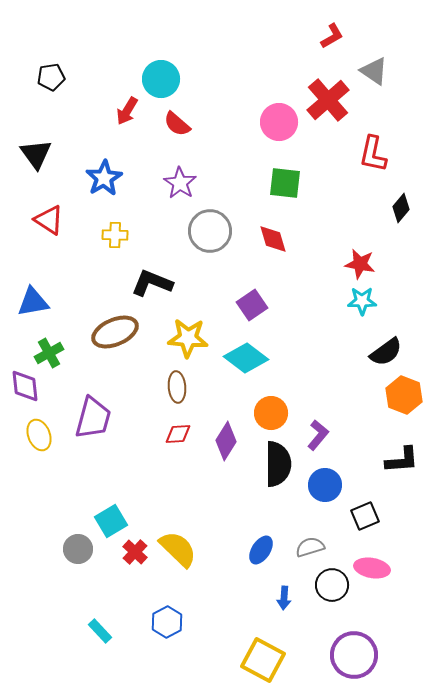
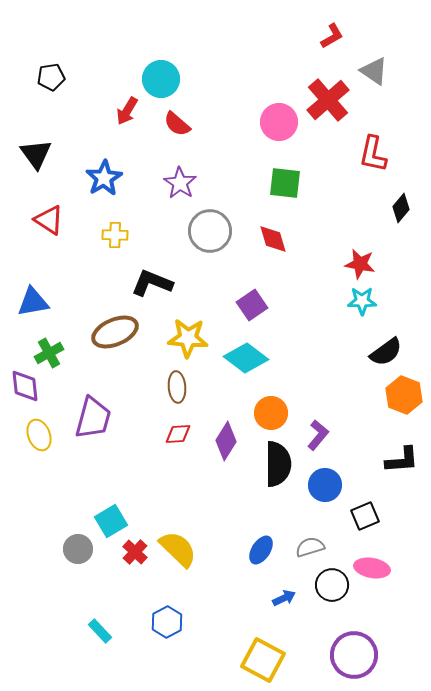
blue arrow at (284, 598): rotated 120 degrees counterclockwise
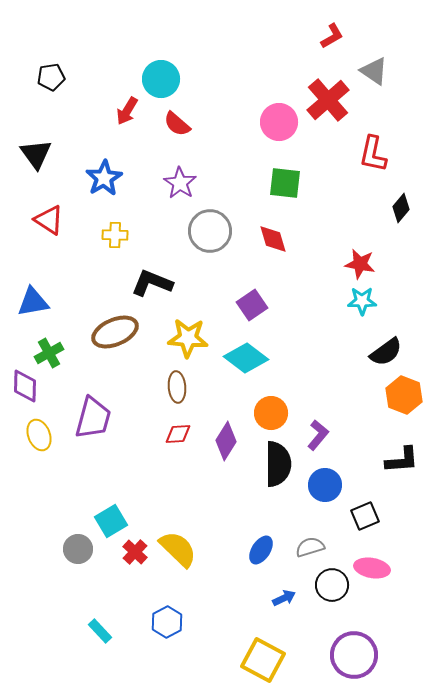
purple diamond at (25, 386): rotated 8 degrees clockwise
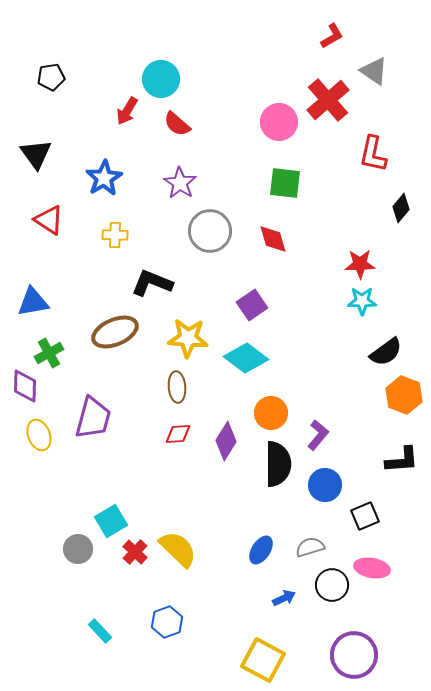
red star at (360, 264): rotated 12 degrees counterclockwise
blue hexagon at (167, 622): rotated 8 degrees clockwise
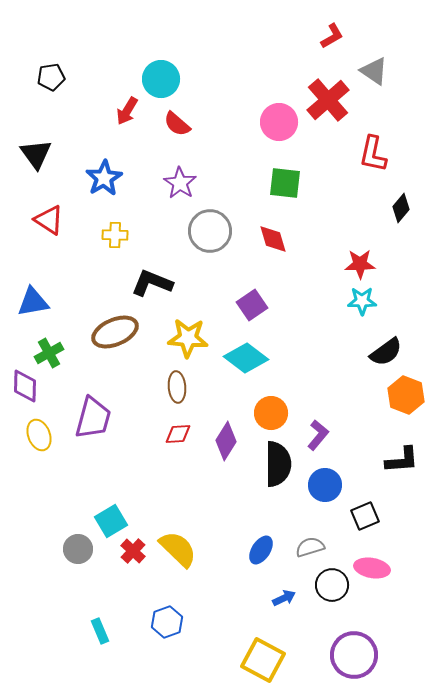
orange hexagon at (404, 395): moved 2 px right
red cross at (135, 552): moved 2 px left, 1 px up
cyan rectangle at (100, 631): rotated 20 degrees clockwise
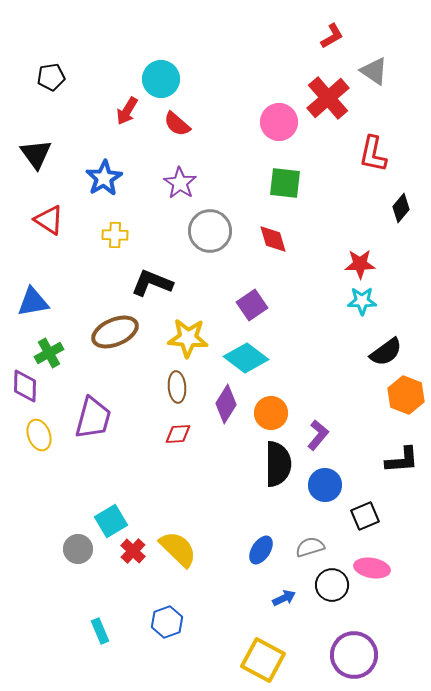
red cross at (328, 100): moved 2 px up
purple diamond at (226, 441): moved 37 px up
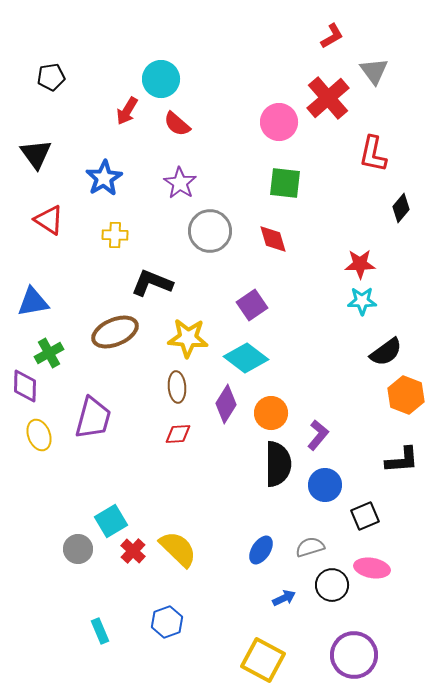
gray triangle at (374, 71): rotated 20 degrees clockwise
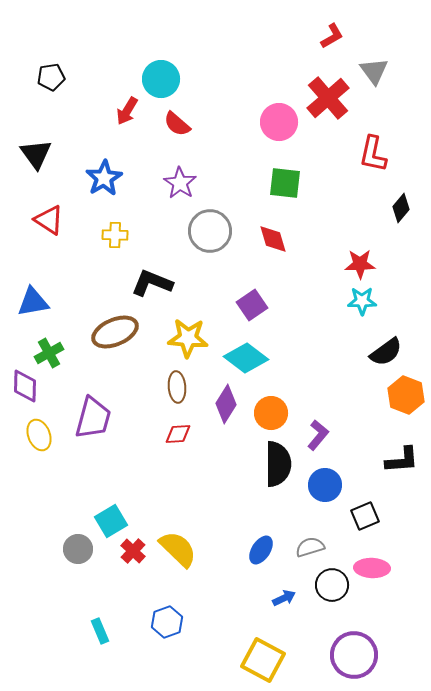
pink ellipse at (372, 568): rotated 8 degrees counterclockwise
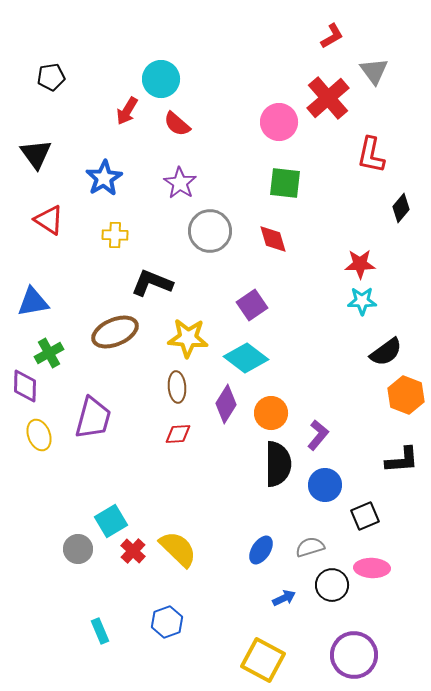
red L-shape at (373, 154): moved 2 px left, 1 px down
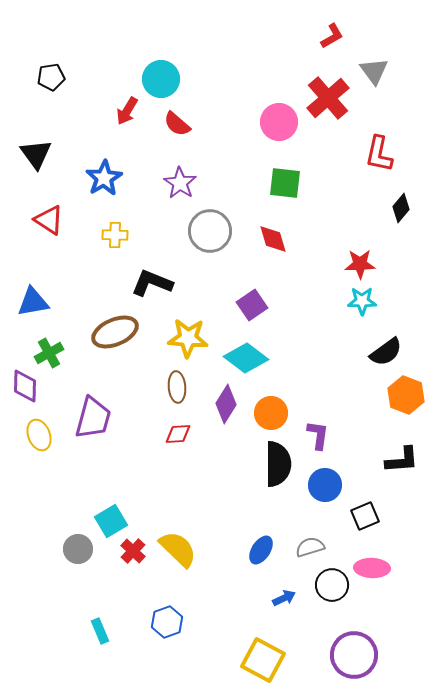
red L-shape at (371, 155): moved 8 px right, 1 px up
purple L-shape at (318, 435): rotated 32 degrees counterclockwise
